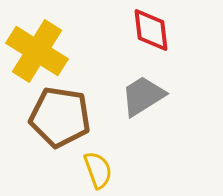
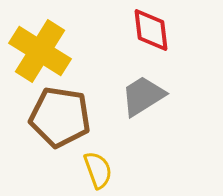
yellow cross: moved 3 px right
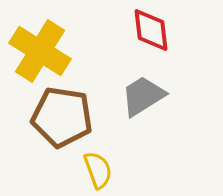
brown pentagon: moved 2 px right
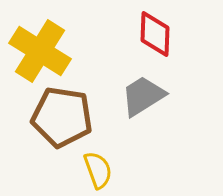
red diamond: moved 4 px right, 4 px down; rotated 9 degrees clockwise
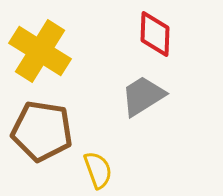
brown pentagon: moved 20 px left, 14 px down
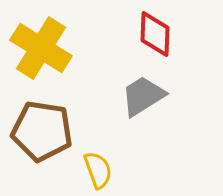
yellow cross: moved 1 px right, 3 px up
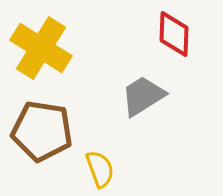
red diamond: moved 19 px right
yellow semicircle: moved 2 px right, 1 px up
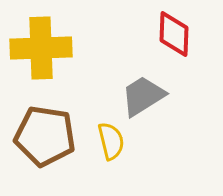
yellow cross: rotated 34 degrees counterclockwise
brown pentagon: moved 3 px right, 5 px down
yellow semicircle: moved 11 px right, 28 px up; rotated 6 degrees clockwise
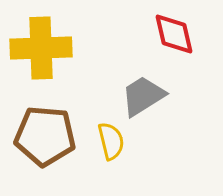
red diamond: rotated 15 degrees counterclockwise
brown pentagon: rotated 4 degrees counterclockwise
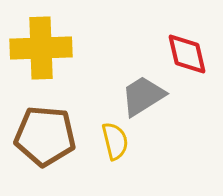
red diamond: moved 13 px right, 20 px down
yellow semicircle: moved 4 px right
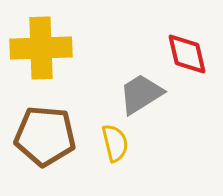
gray trapezoid: moved 2 px left, 2 px up
yellow semicircle: moved 2 px down
